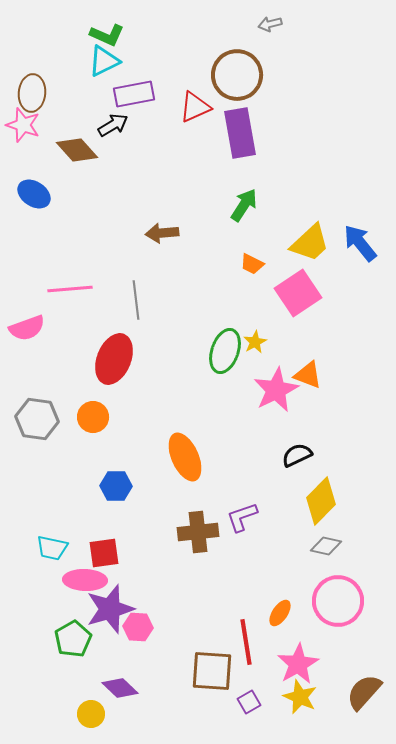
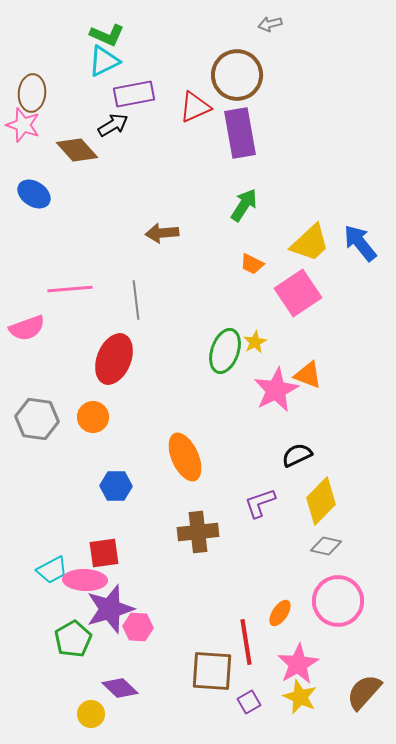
purple L-shape at (242, 517): moved 18 px right, 14 px up
cyan trapezoid at (52, 548): moved 22 px down; rotated 40 degrees counterclockwise
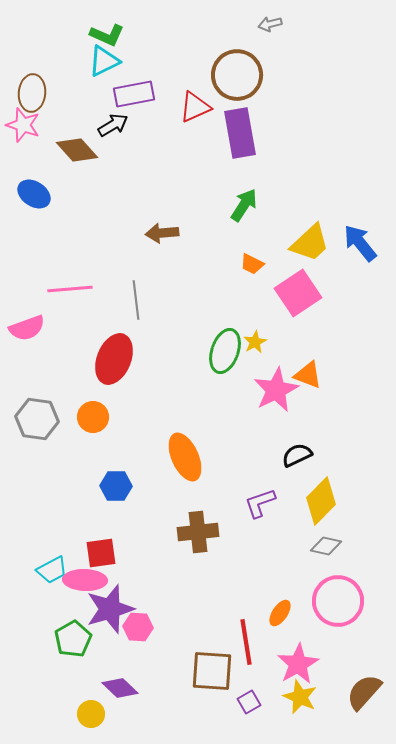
red square at (104, 553): moved 3 px left
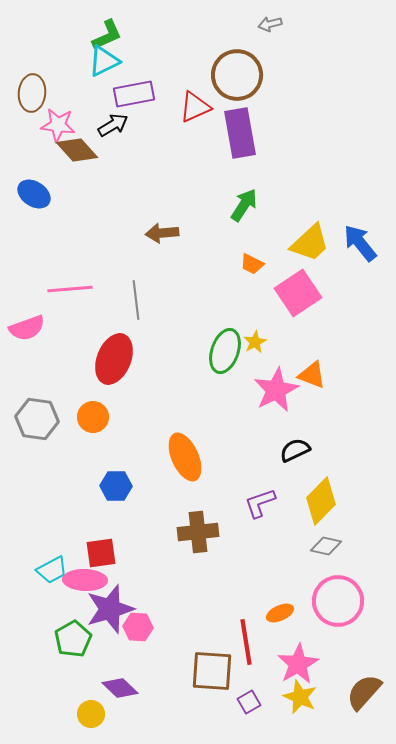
green L-shape at (107, 35): rotated 48 degrees counterclockwise
pink star at (23, 125): moved 35 px right; rotated 12 degrees counterclockwise
orange triangle at (308, 375): moved 4 px right
black semicircle at (297, 455): moved 2 px left, 5 px up
orange ellipse at (280, 613): rotated 32 degrees clockwise
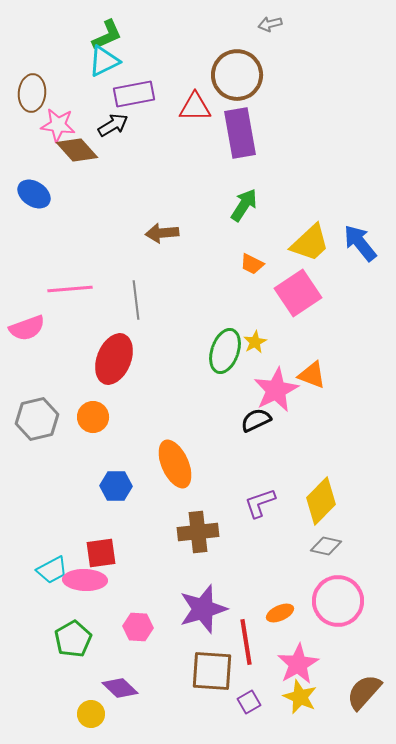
red triangle at (195, 107): rotated 24 degrees clockwise
gray hexagon at (37, 419): rotated 21 degrees counterclockwise
black semicircle at (295, 450): moved 39 px left, 30 px up
orange ellipse at (185, 457): moved 10 px left, 7 px down
purple star at (110, 609): moved 93 px right
